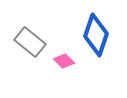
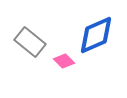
blue diamond: rotated 48 degrees clockwise
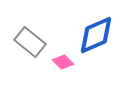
pink diamond: moved 1 px left, 1 px down
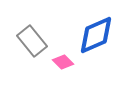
gray rectangle: moved 2 px right, 1 px up; rotated 12 degrees clockwise
